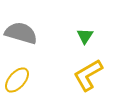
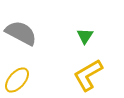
gray semicircle: rotated 12 degrees clockwise
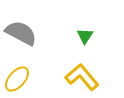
yellow L-shape: moved 6 px left, 2 px down; rotated 80 degrees clockwise
yellow ellipse: moved 1 px up
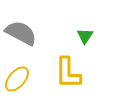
yellow L-shape: moved 14 px left, 4 px up; rotated 140 degrees counterclockwise
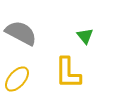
green triangle: rotated 12 degrees counterclockwise
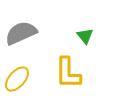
gray semicircle: rotated 52 degrees counterclockwise
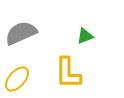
green triangle: rotated 48 degrees clockwise
